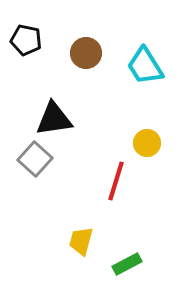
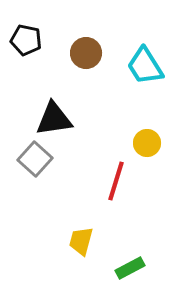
green rectangle: moved 3 px right, 4 px down
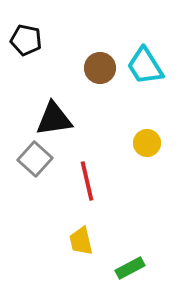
brown circle: moved 14 px right, 15 px down
red line: moved 29 px left; rotated 30 degrees counterclockwise
yellow trapezoid: rotated 28 degrees counterclockwise
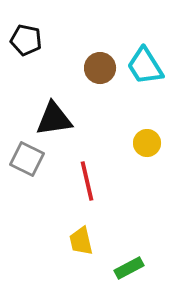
gray square: moved 8 px left; rotated 16 degrees counterclockwise
green rectangle: moved 1 px left
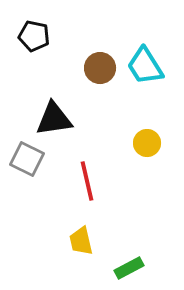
black pentagon: moved 8 px right, 4 px up
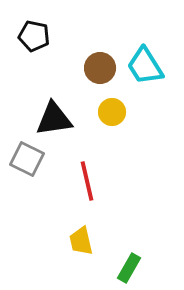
yellow circle: moved 35 px left, 31 px up
green rectangle: rotated 32 degrees counterclockwise
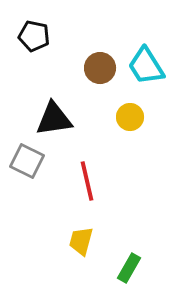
cyan trapezoid: moved 1 px right
yellow circle: moved 18 px right, 5 px down
gray square: moved 2 px down
yellow trapezoid: rotated 28 degrees clockwise
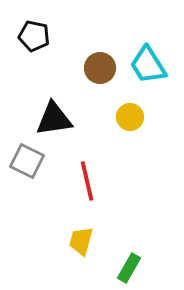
cyan trapezoid: moved 2 px right, 1 px up
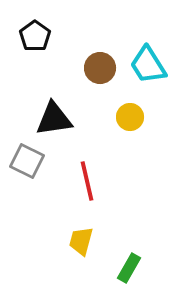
black pentagon: moved 1 px right; rotated 24 degrees clockwise
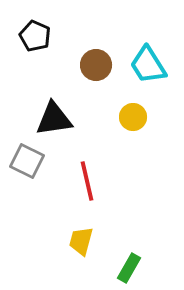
black pentagon: rotated 12 degrees counterclockwise
brown circle: moved 4 px left, 3 px up
yellow circle: moved 3 px right
